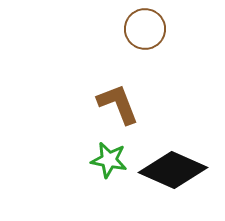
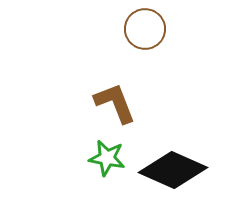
brown L-shape: moved 3 px left, 1 px up
green star: moved 2 px left, 2 px up
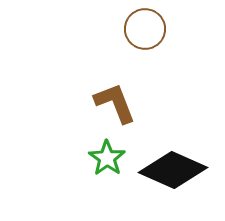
green star: rotated 24 degrees clockwise
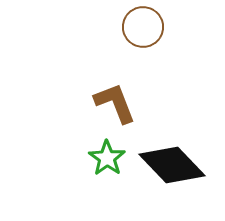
brown circle: moved 2 px left, 2 px up
black diamond: moved 1 px left, 5 px up; rotated 22 degrees clockwise
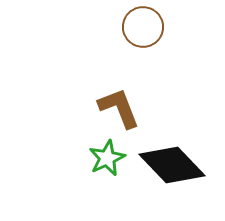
brown L-shape: moved 4 px right, 5 px down
green star: rotated 12 degrees clockwise
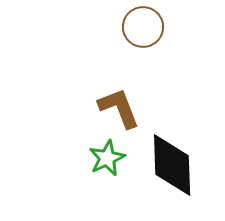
black diamond: rotated 42 degrees clockwise
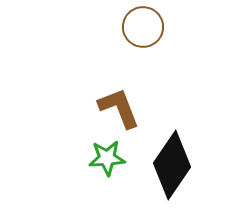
green star: rotated 21 degrees clockwise
black diamond: rotated 36 degrees clockwise
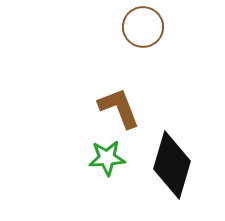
black diamond: rotated 18 degrees counterclockwise
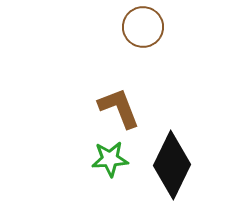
green star: moved 3 px right, 1 px down
black diamond: rotated 10 degrees clockwise
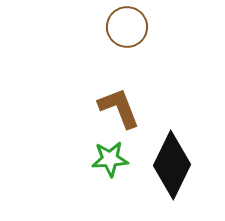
brown circle: moved 16 px left
